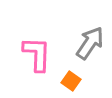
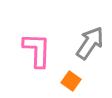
pink L-shape: moved 4 px up
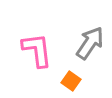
pink L-shape: rotated 9 degrees counterclockwise
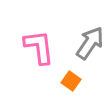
pink L-shape: moved 2 px right, 3 px up
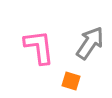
orange square: rotated 18 degrees counterclockwise
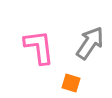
orange square: moved 2 px down
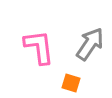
gray arrow: moved 1 px down
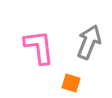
gray arrow: moved 1 px left, 2 px up; rotated 12 degrees counterclockwise
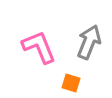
pink L-shape: rotated 15 degrees counterclockwise
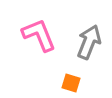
pink L-shape: moved 12 px up
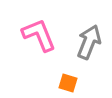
orange square: moved 3 px left
